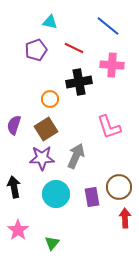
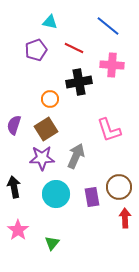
pink L-shape: moved 3 px down
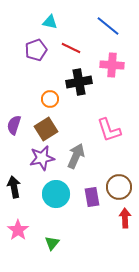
red line: moved 3 px left
purple star: rotated 10 degrees counterclockwise
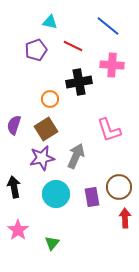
red line: moved 2 px right, 2 px up
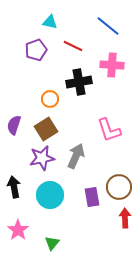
cyan circle: moved 6 px left, 1 px down
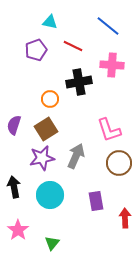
brown circle: moved 24 px up
purple rectangle: moved 4 px right, 4 px down
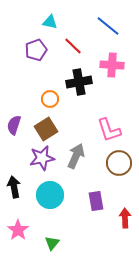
red line: rotated 18 degrees clockwise
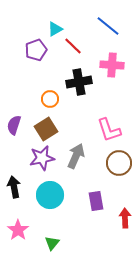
cyan triangle: moved 5 px right, 7 px down; rotated 42 degrees counterclockwise
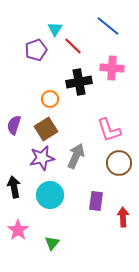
cyan triangle: rotated 28 degrees counterclockwise
pink cross: moved 3 px down
purple rectangle: rotated 18 degrees clockwise
red arrow: moved 2 px left, 1 px up
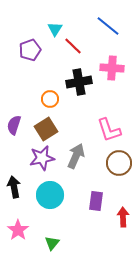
purple pentagon: moved 6 px left
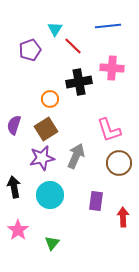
blue line: rotated 45 degrees counterclockwise
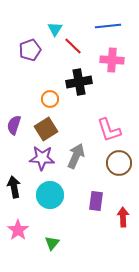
pink cross: moved 8 px up
purple star: rotated 15 degrees clockwise
